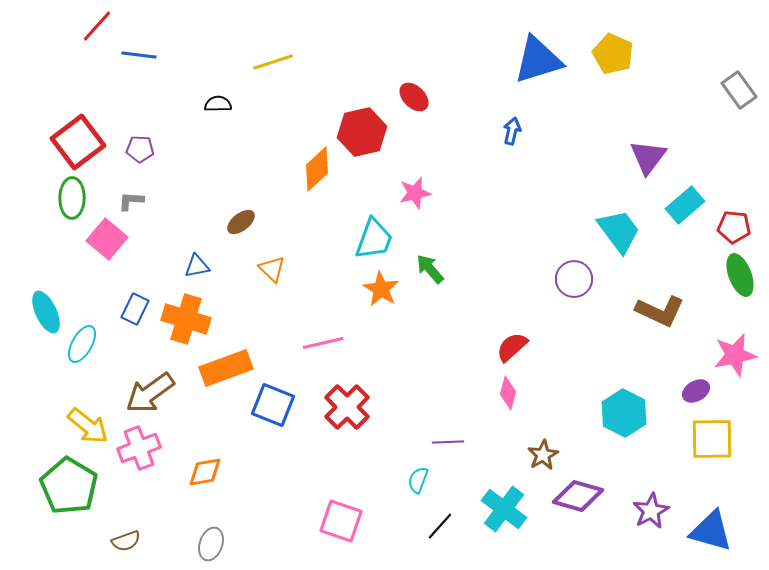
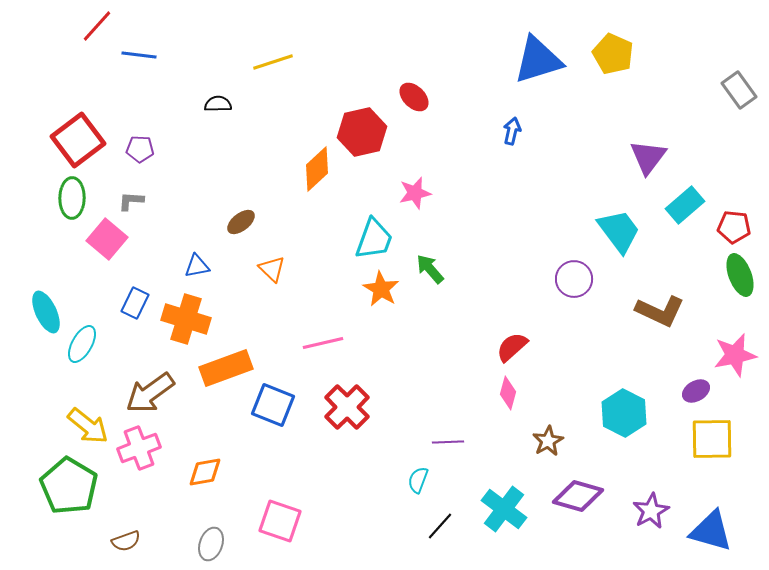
red square at (78, 142): moved 2 px up
blue rectangle at (135, 309): moved 6 px up
brown star at (543, 455): moved 5 px right, 14 px up
pink square at (341, 521): moved 61 px left
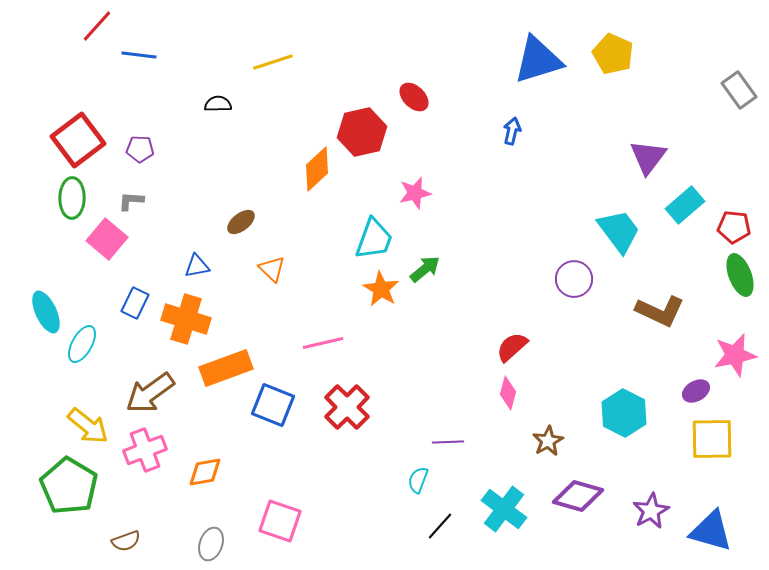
green arrow at (430, 269): moved 5 px left; rotated 92 degrees clockwise
pink cross at (139, 448): moved 6 px right, 2 px down
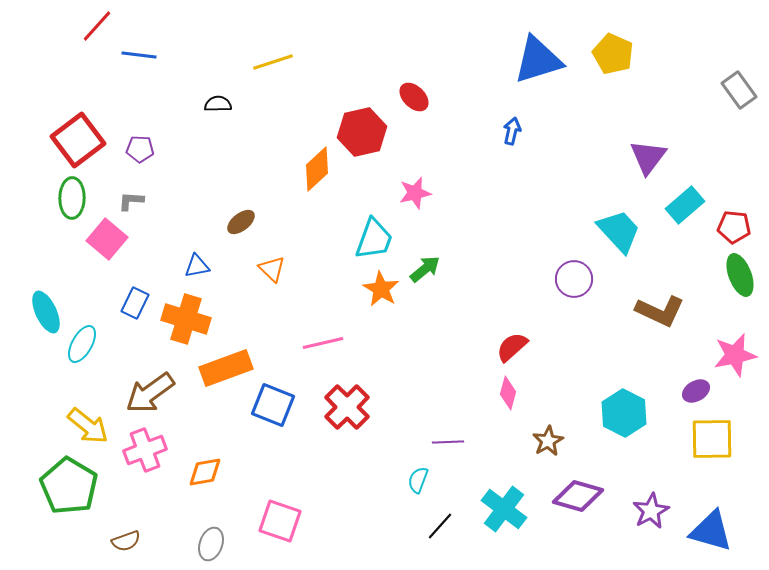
cyan trapezoid at (619, 231): rotated 6 degrees counterclockwise
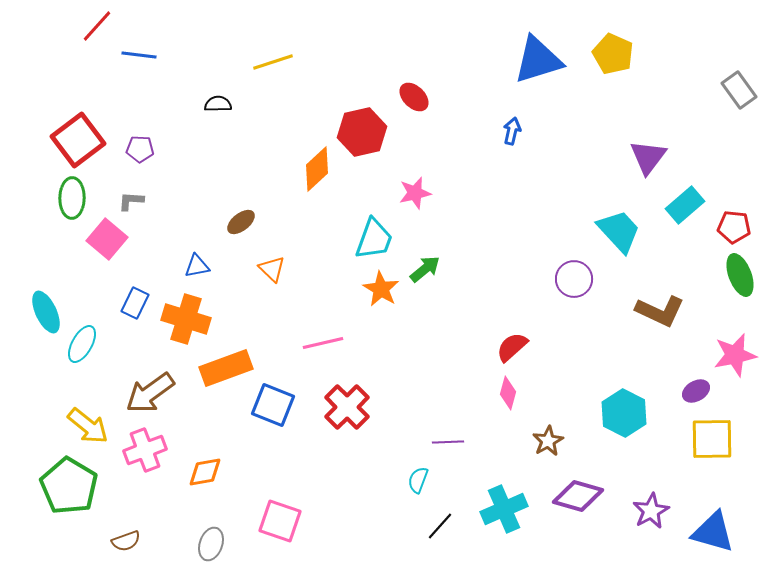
cyan cross at (504, 509): rotated 30 degrees clockwise
blue triangle at (711, 531): moved 2 px right, 1 px down
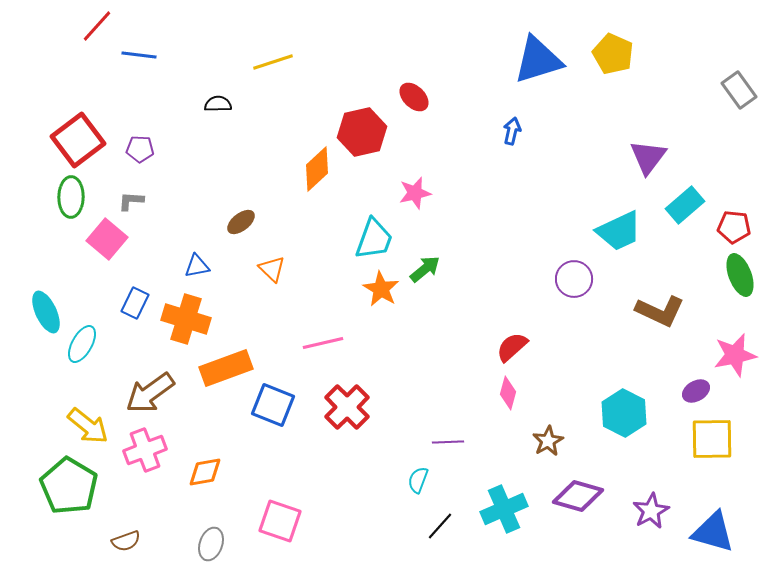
green ellipse at (72, 198): moved 1 px left, 1 px up
cyan trapezoid at (619, 231): rotated 108 degrees clockwise
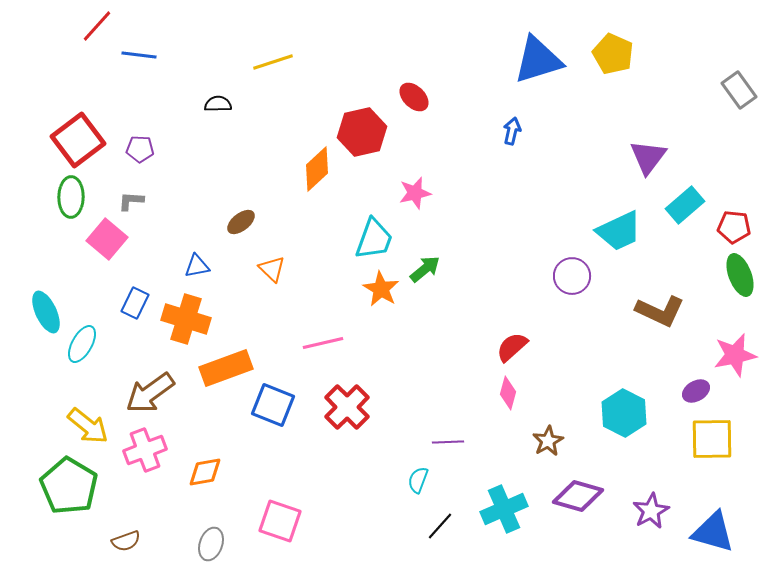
purple circle at (574, 279): moved 2 px left, 3 px up
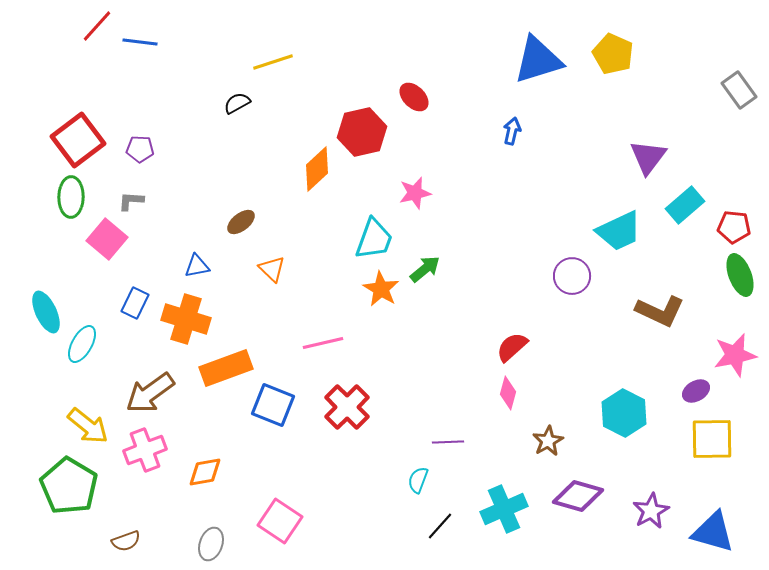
blue line at (139, 55): moved 1 px right, 13 px up
black semicircle at (218, 104): moved 19 px right, 1 px up; rotated 28 degrees counterclockwise
pink square at (280, 521): rotated 15 degrees clockwise
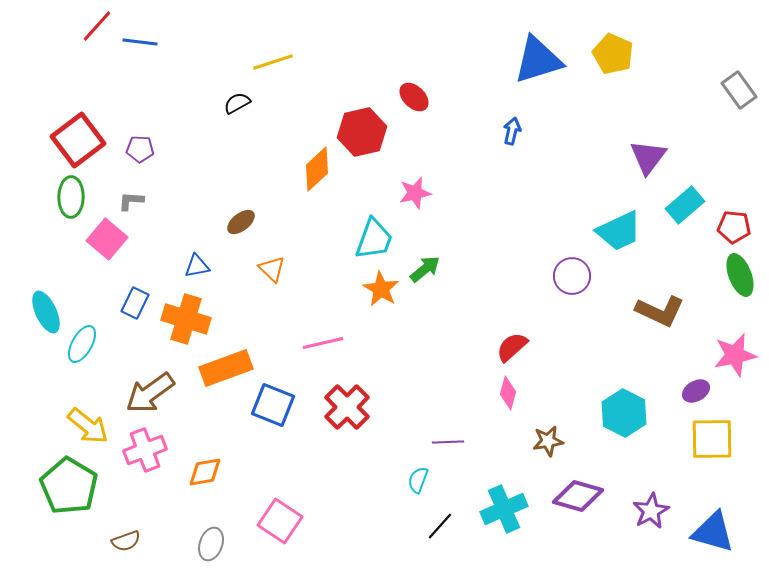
brown star at (548, 441): rotated 20 degrees clockwise
